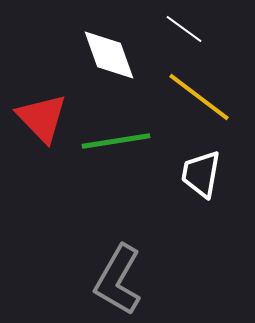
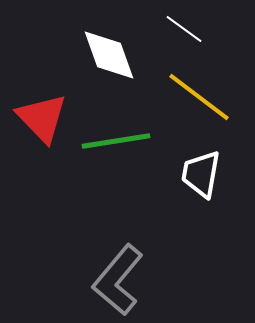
gray L-shape: rotated 10 degrees clockwise
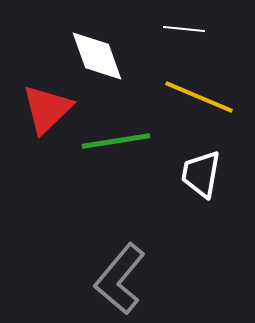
white line: rotated 30 degrees counterclockwise
white diamond: moved 12 px left, 1 px down
yellow line: rotated 14 degrees counterclockwise
red triangle: moved 5 px right, 9 px up; rotated 30 degrees clockwise
gray L-shape: moved 2 px right, 1 px up
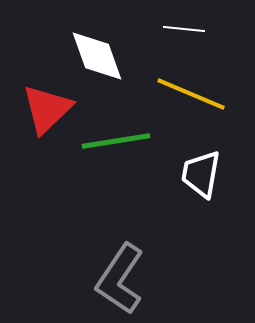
yellow line: moved 8 px left, 3 px up
gray L-shape: rotated 6 degrees counterclockwise
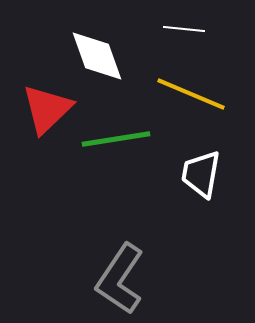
green line: moved 2 px up
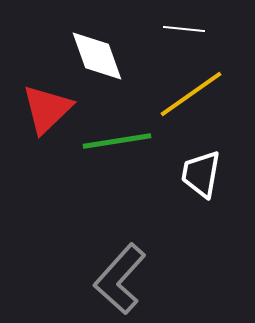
yellow line: rotated 58 degrees counterclockwise
green line: moved 1 px right, 2 px down
gray L-shape: rotated 8 degrees clockwise
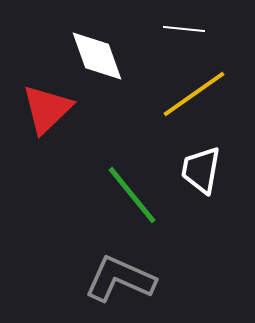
yellow line: moved 3 px right
green line: moved 15 px right, 54 px down; rotated 60 degrees clockwise
white trapezoid: moved 4 px up
gray L-shape: rotated 72 degrees clockwise
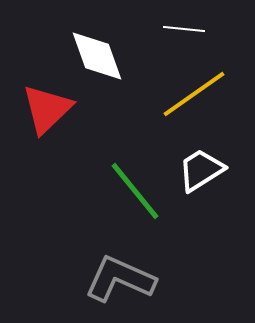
white trapezoid: rotated 48 degrees clockwise
green line: moved 3 px right, 4 px up
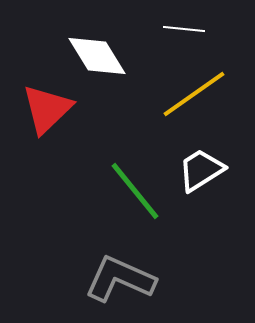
white diamond: rotated 12 degrees counterclockwise
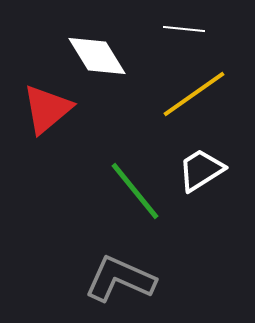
red triangle: rotated 4 degrees clockwise
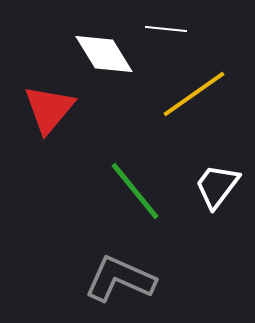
white line: moved 18 px left
white diamond: moved 7 px right, 2 px up
red triangle: moved 2 px right; rotated 10 degrees counterclockwise
white trapezoid: moved 16 px right, 16 px down; rotated 21 degrees counterclockwise
